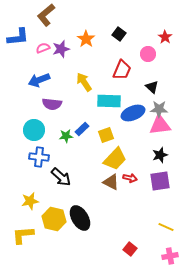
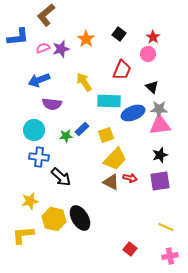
red star: moved 12 px left
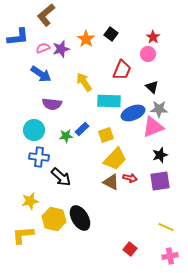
black square: moved 8 px left
blue arrow: moved 2 px right, 6 px up; rotated 125 degrees counterclockwise
pink triangle: moved 7 px left, 2 px down; rotated 15 degrees counterclockwise
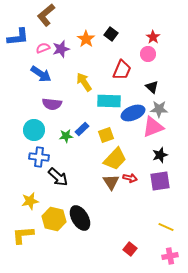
black arrow: moved 3 px left
brown triangle: rotated 30 degrees clockwise
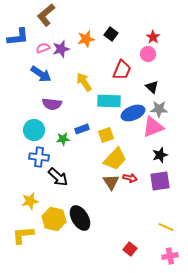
orange star: rotated 24 degrees clockwise
blue rectangle: rotated 24 degrees clockwise
green star: moved 3 px left, 3 px down
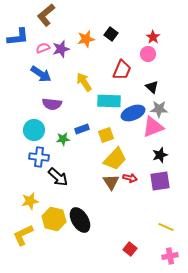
black ellipse: moved 2 px down
yellow L-shape: rotated 20 degrees counterclockwise
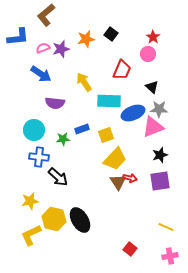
purple semicircle: moved 3 px right, 1 px up
brown triangle: moved 7 px right
yellow L-shape: moved 8 px right
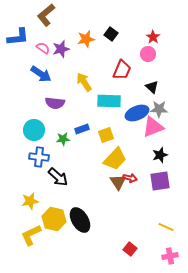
pink semicircle: rotated 56 degrees clockwise
blue ellipse: moved 4 px right
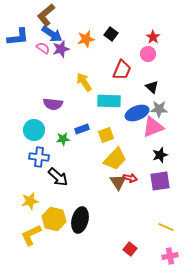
blue arrow: moved 11 px right, 40 px up
purple semicircle: moved 2 px left, 1 px down
black ellipse: rotated 45 degrees clockwise
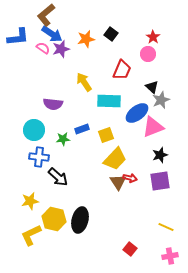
gray star: moved 2 px right, 9 px up; rotated 24 degrees counterclockwise
blue ellipse: rotated 15 degrees counterclockwise
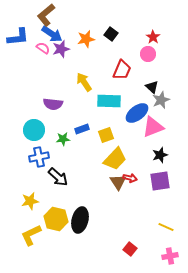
blue cross: rotated 18 degrees counterclockwise
yellow hexagon: moved 2 px right
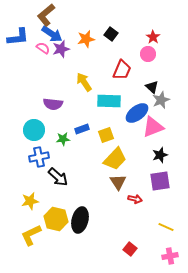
red arrow: moved 5 px right, 21 px down
